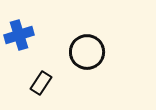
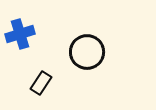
blue cross: moved 1 px right, 1 px up
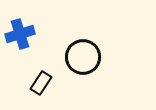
black circle: moved 4 px left, 5 px down
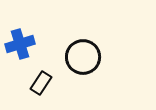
blue cross: moved 10 px down
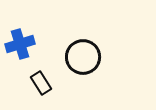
black rectangle: rotated 65 degrees counterclockwise
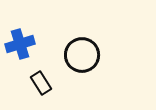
black circle: moved 1 px left, 2 px up
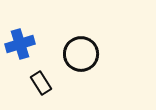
black circle: moved 1 px left, 1 px up
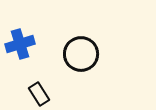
black rectangle: moved 2 px left, 11 px down
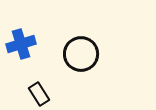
blue cross: moved 1 px right
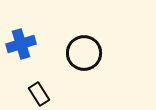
black circle: moved 3 px right, 1 px up
